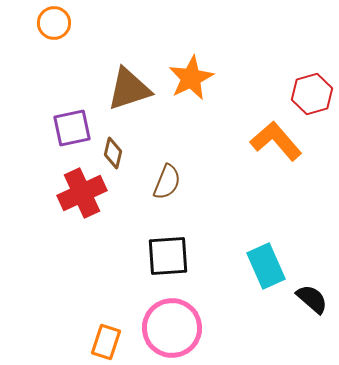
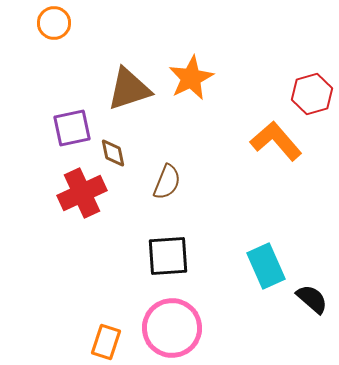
brown diamond: rotated 24 degrees counterclockwise
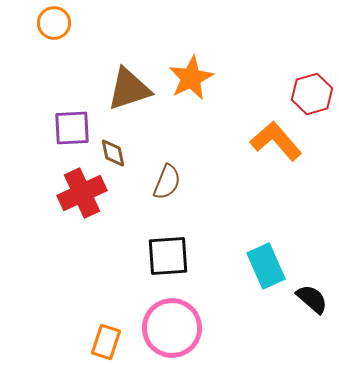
purple square: rotated 9 degrees clockwise
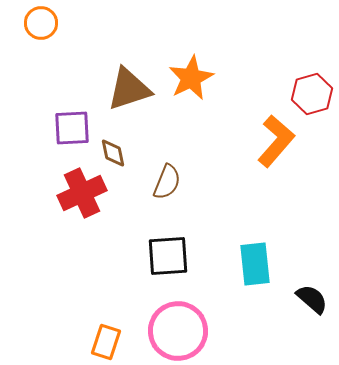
orange circle: moved 13 px left
orange L-shape: rotated 82 degrees clockwise
cyan rectangle: moved 11 px left, 2 px up; rotated 18 degrees clockwise
pink circle: moved 6 px right, 3 px down
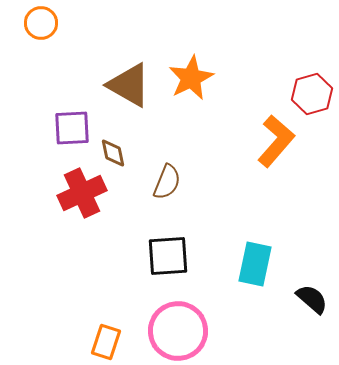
brown triangle: moved 4 px up; rotated 48 degrees clockwise
cyan rectangle: rotated 18 degrees clockwise
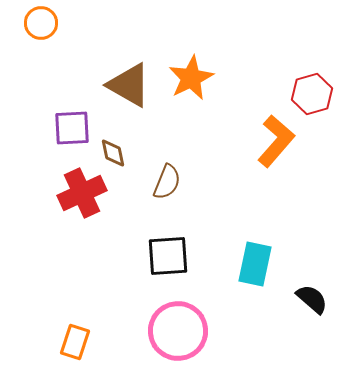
orange rectangle: moved 31 px left
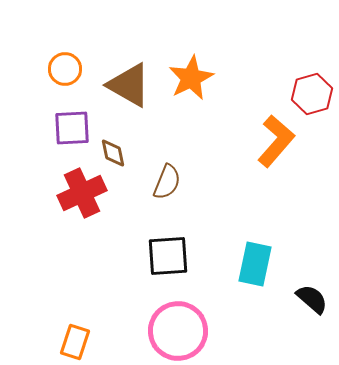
orange circle: moved 24 px right, 46 px down
